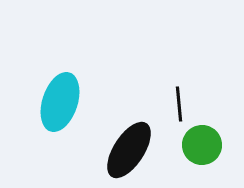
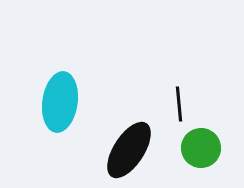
cyan ellipse: rotated 10 degrees counterclockwise
green circle: moved 1 px left, 3 px down
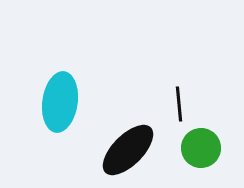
black ellipse: moved 1 px left; rotated 12 degrees clockwise
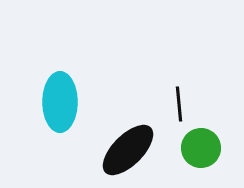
cyan ellipse: rotated 8 degrees counterclockwise
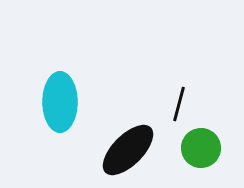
black line: rotated 20 degrees clockwise
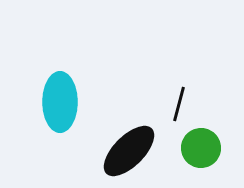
black ellipse: moved 1 px right, 1 px down
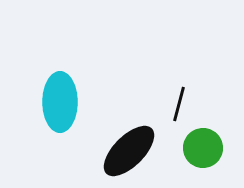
green circle: moved 2 px right
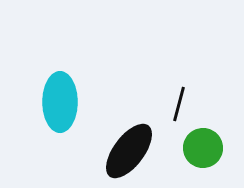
black ellipse: rotated 8 degrees counterclockwise
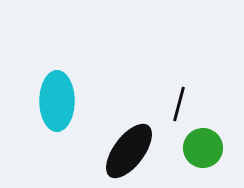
cyan ellipse: moved 3 px left, 1 px up
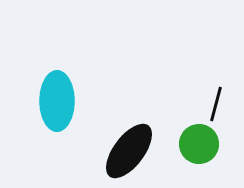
black line: moved 37 px right
green circle: moved 4 px left, 4 px up
